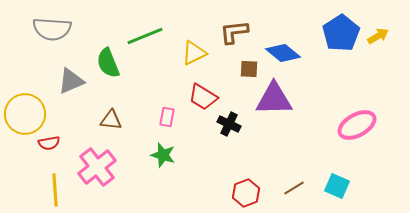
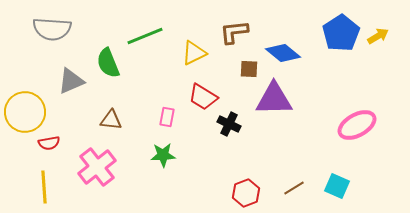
yellow circle: moved 2 px up
green star: rotated 20 degrees counterclockwise
yellow line: moved 11 px left, 3 px up
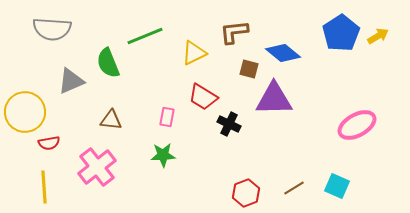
brown square: rotated 12 degrees clockwise
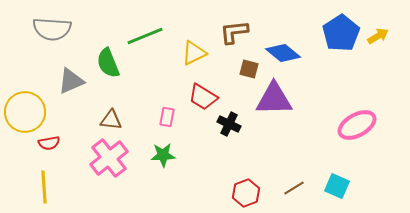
pink cross: moved 12 px right, 9 px up
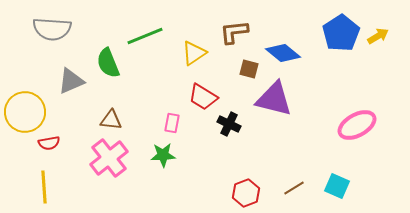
yellow triangle: rotated 8 degrees counterclockwise
purple triangle: rotated 15 degrees clockwise
pink rectangle: moved 5 px right, 6 px down
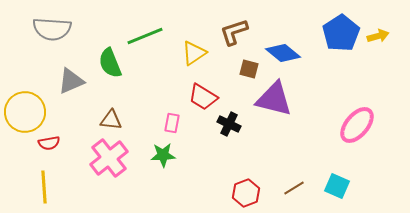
brown L-shape: rotated 12 degrees counterclockwise
yellow arrow: rotated 15 degrees clockwise
green semicircle: moved 2 px right
pink ellipse: rotated 21 degrees counterclockwise
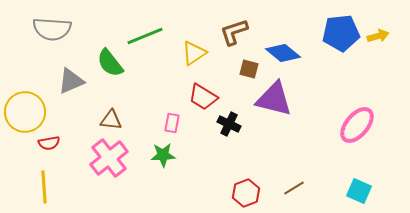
blue pentagon: rotated 27 degrees clockwise
green semicircle: rotated 16 degrees counterclockwise
cyan square: moved 22 px right, 5 px down
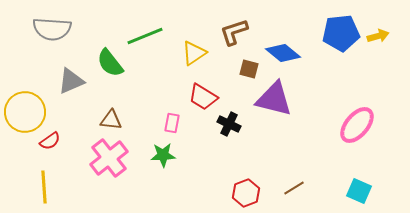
red semicircle: moved 1 px right, 2 px up; rotated 25 degrees counterclockwise
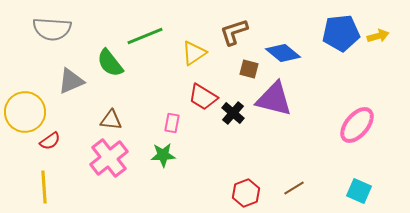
black cross: moved 4 px right, 11 px up; rotated 15 degrees clockwise
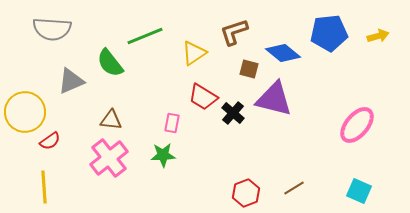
blue pentagon: moved 12 px left
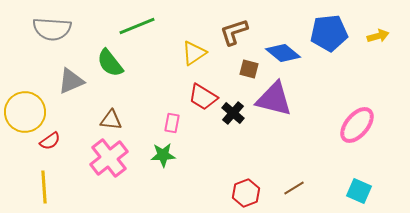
green line: moved 8 px left, 10 px up
